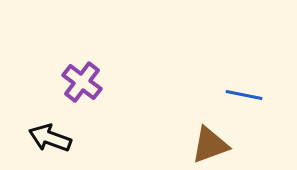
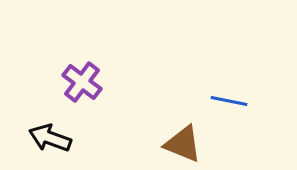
blue line: moved 15 px left, 6 px down
brown triangle: moved 27 px left, 1 px up; rotated 42 degrees clockwise
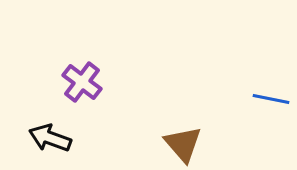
blue line: moved 42 px right, 2 px up
brown triangle: rotated 27 degrees clockwise
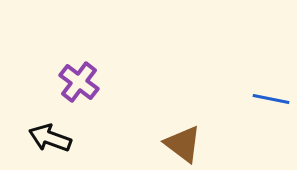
purple cross: moved 3 px left
brown triangle: rotated 12 degrees counterclockwise
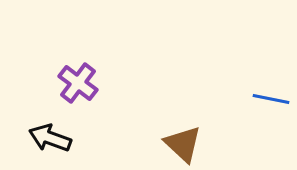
purple cross: moved 1 px left, 1 px down
brown triangle: rotated 6 degrees clockwise
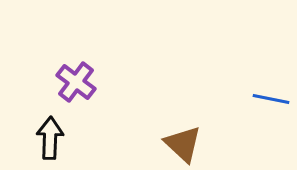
purple cross: moved 2 px left, 1 px up
black arrow: rotated 72 degrees clockwise
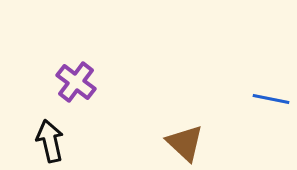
black arrow: moved 3 px down; rotated 15 degrees counterclockwise
brown triangle: moved 2 px right, 1 px up
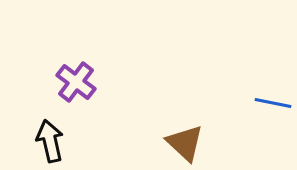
blue line: moved 2 px right, 4 px down
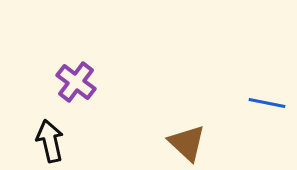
blue line: moved 6 px left
brown triangle: moved 2 px right
